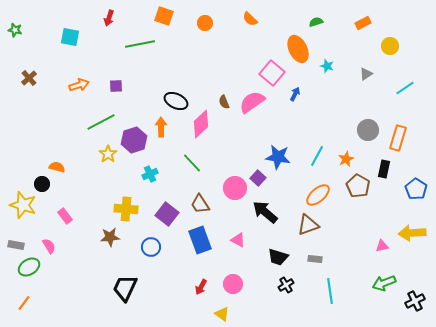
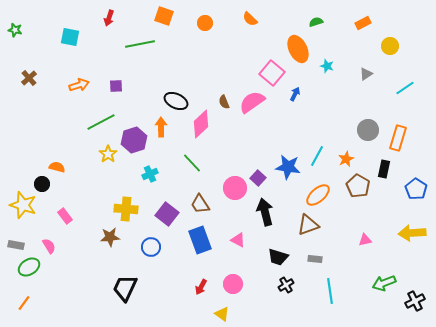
blue star at (278, 157): moved 10 px right, 10 px down
black arrow at (265, 212): rotated 36 degrees clockwise
pink triangle at (382, 246): moved 17 px left, 6 px up
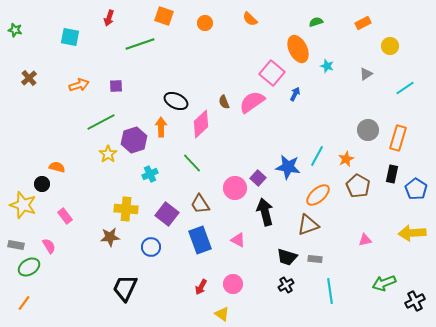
green line at (140, 44): rotated 8 degrees counterclockwise
black rectangle at (384, 169): moved 8 px right, 5 px down
black trapezoid at (278, 257): moved 9 px right
